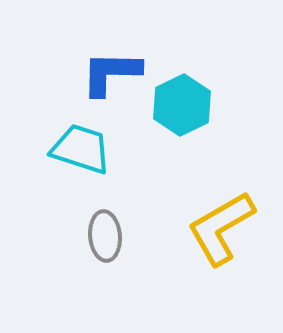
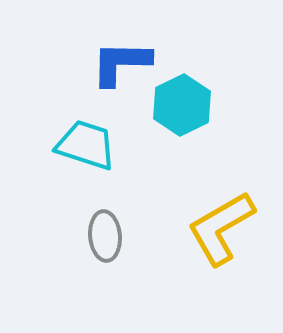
blue L-shape: moved 10 px right, 10 px up
cyan trapezoid: moved 5 px right, 4 px up
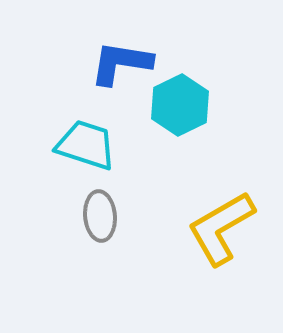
blue L-shape: rotated 8 degrees clockwise
cyan hexagon: moved 2 px left
gray ellipse: moved 5 px left, 20 px up
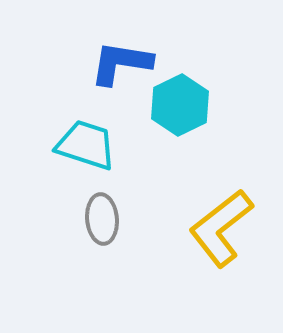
gray ellipse: moved 2 px right, 3 px down
yellow L-shape: rotated 8 degrees counterclockwise
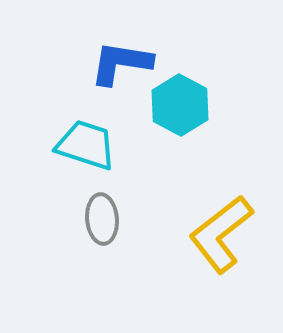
cyan hexagon: rotated 6 degrees counterclockwise
yellow L-shape: moved 6 px down
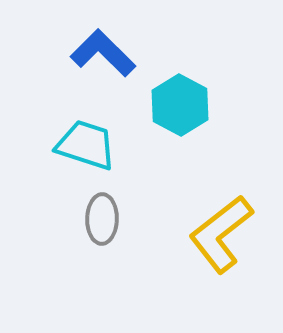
blue L-shape: moved 18 px left, 10 px up; rotated 36 degrees clockwise
gray ellipse: rotated 6 degrees clockwise
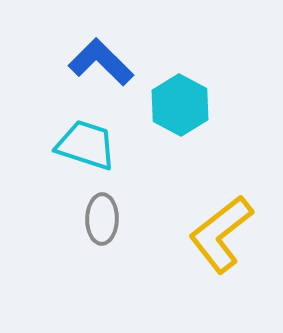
blue L-shape: moved 2 px left, 9 px down
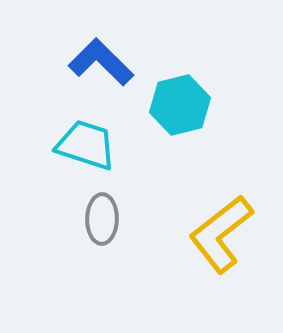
cyan hexagon: rotated 18 degrees clockwise
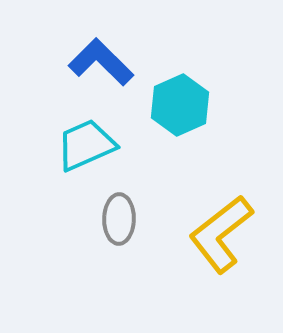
cyan hexagon: rotated 10 degrees counterclockwise
cyan trapezoid: rotated 42 degrees counterclockwise
gray ellipse: moved 17 px right
